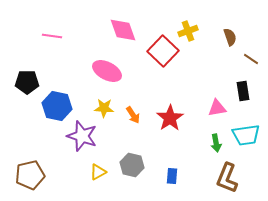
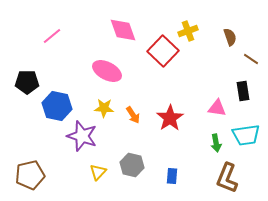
pink line: rotated 48 degrees counterclockwise
pink triangle: rotated 18 degrees clockwise
yellow triangle: rotated 18 degrees counterclockwise
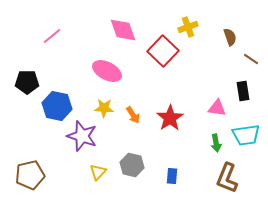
yellow cross: moved 4 px up
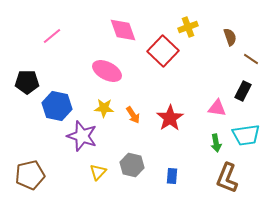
black rectangle: rotated 36 degrees clockwise
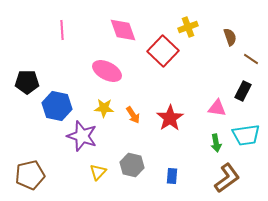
pink line: moved 10 px right, 6 px up; rotated 54 degrees counterclockwise
brown L-shape: rotated 148 degrees counterclockwise
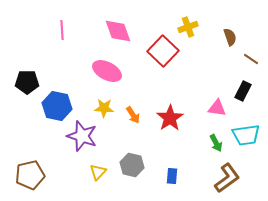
pink diamond: moved 5 px left, 1 px down
green arrow: rotated 18 degrees counterclockwise
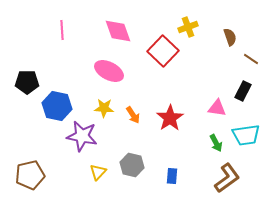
pink ellipse: moved 2 px right
purple star: rotated 8 degrees counterclockwise
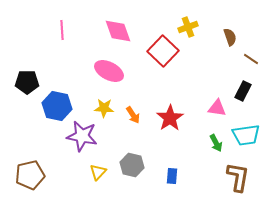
brown L-shape: moved 11 px right, 1 px up; rotated 44 degrees counterclockwise
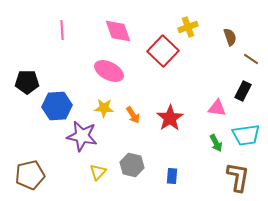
blue hexagon: rotated 16 degrees counterclockwise
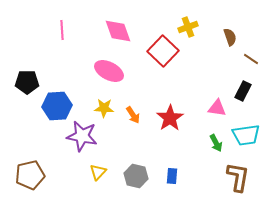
gray hexagon: moved 4 px right, 11 px down
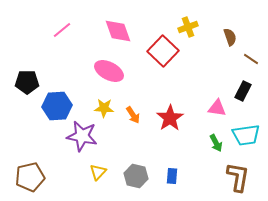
pink line: rotated 54 degrees clockwise
brown pentagon: moved 2 px down
